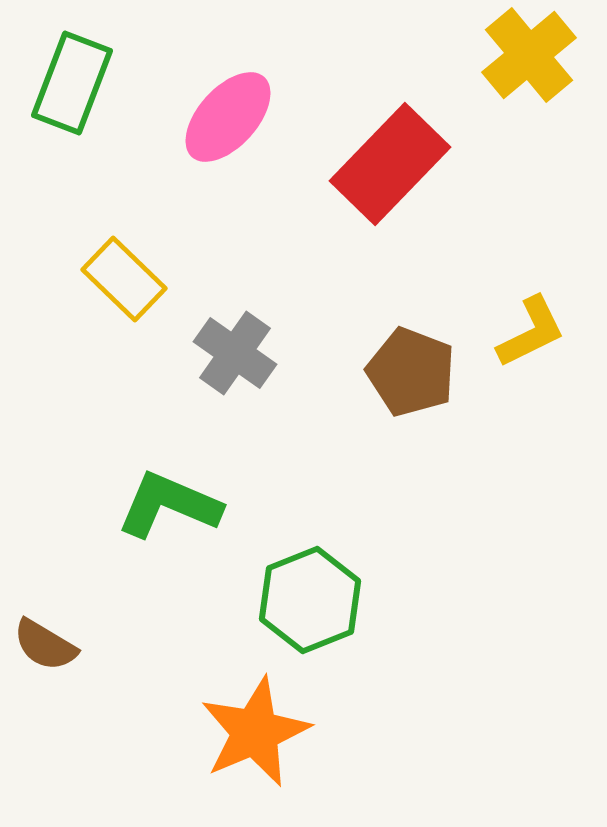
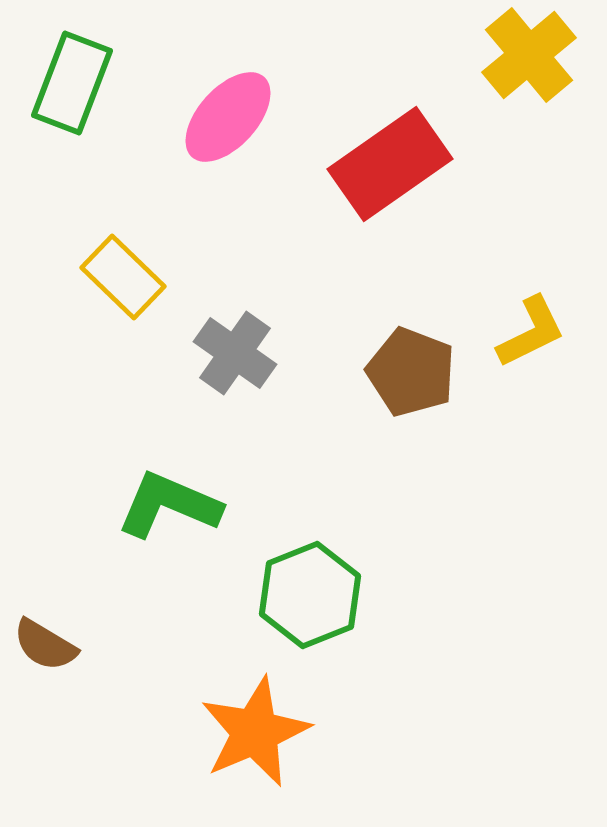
red rectangle: rotated 11 degrees clockwise
yellow rectangle: moved 1 px left, 2 px up
green hexagon: moved 5 px up
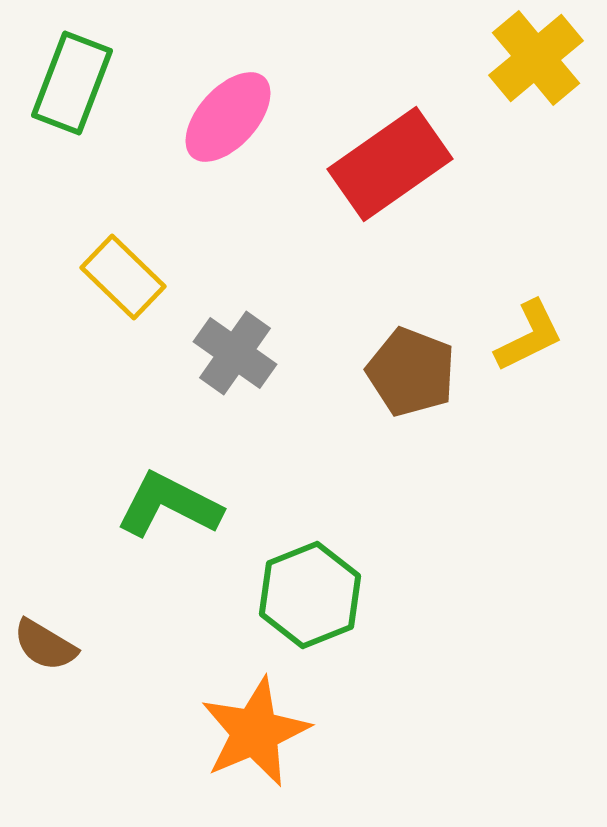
yellow cross: moved 7 px right, 3 px down
yellow L-shape: moved 2 px left, 4 px down
green L-shape: rotated 4 degrees clockwise
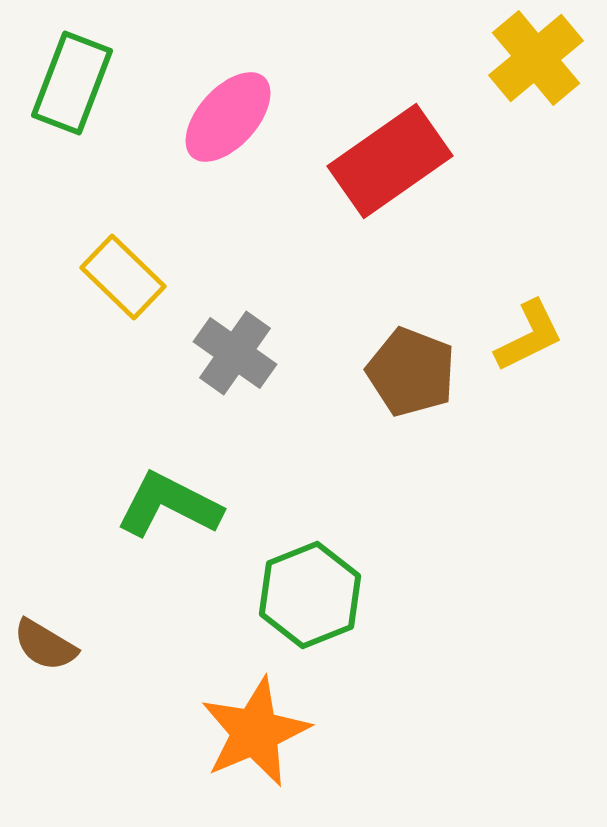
red rectangle: moved 3 px up
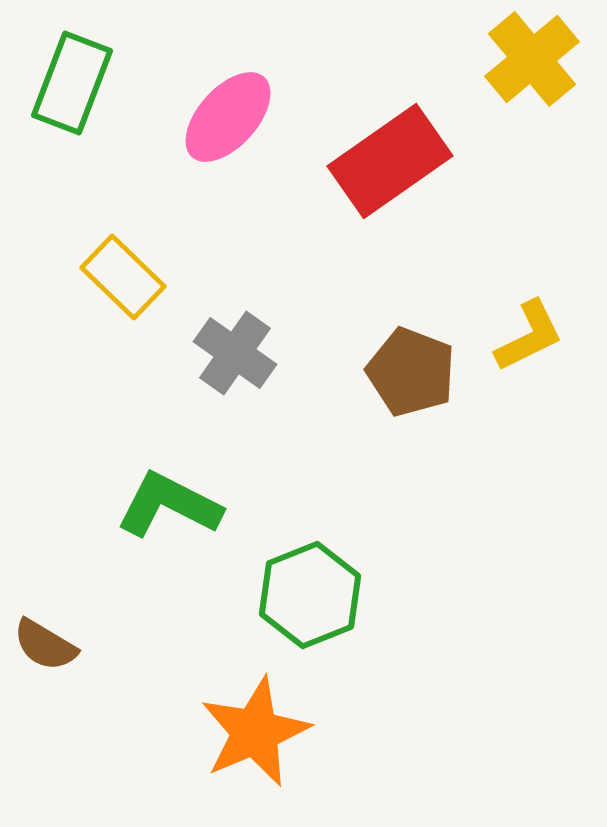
yellow cross: moved 4 px left, 1 px down
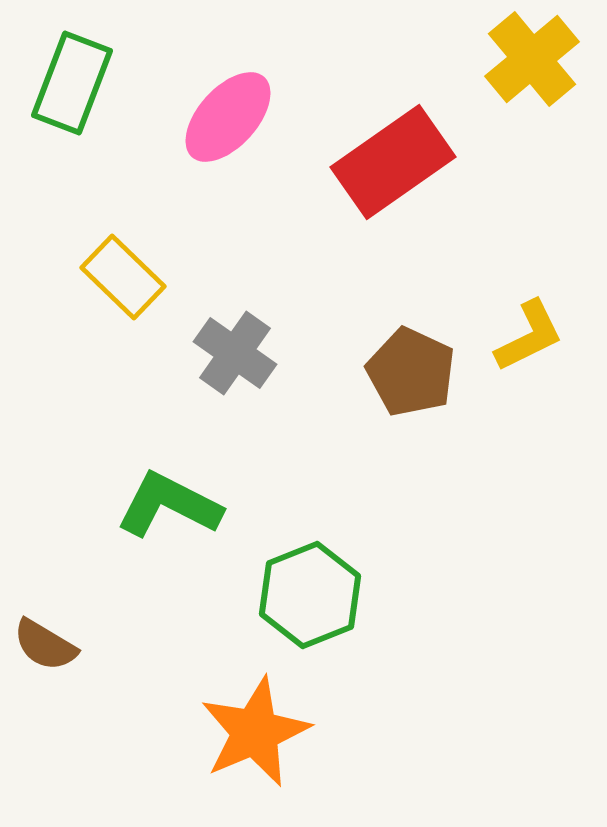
red rectangle: moved 3 px right, 1 px down
brown pentagon: rotated 4 degrees clockwise
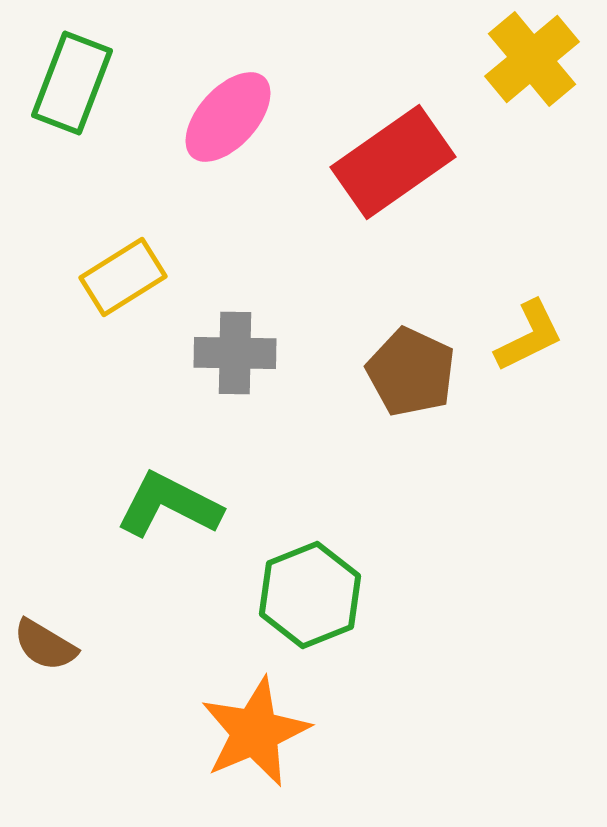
yellow rectangle: rotated 76 degrees counterclockwise
gray cross: rotated 34 degrees counterclockwise
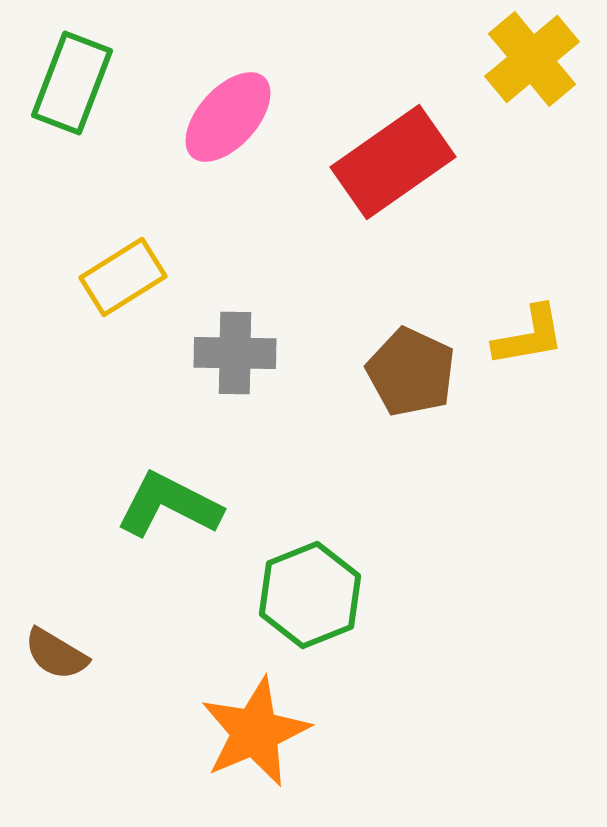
yellow L-shape: rotated 16 degrees clockwise
brown semicircle: moved 11 px right, 9 px down
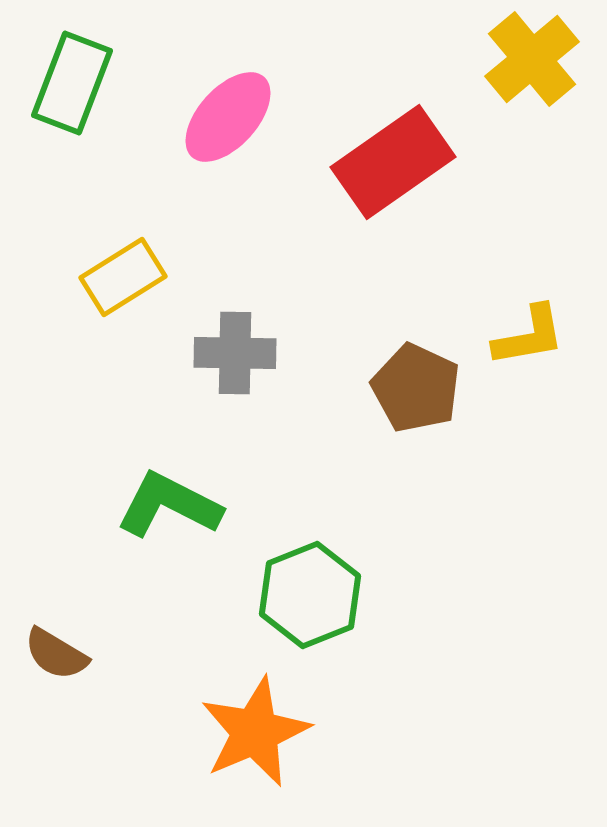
brown pentagon: moved 5 px right, 16 px down
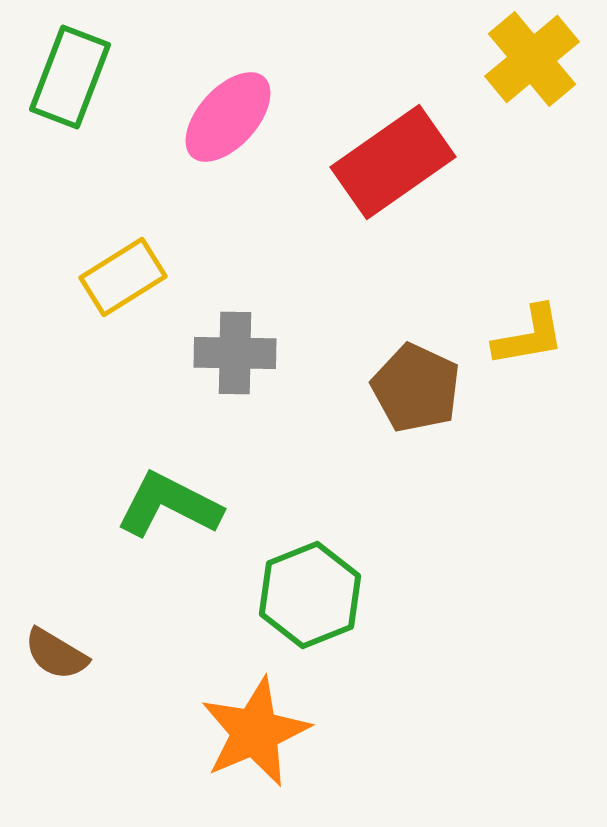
green rectangle: moved 2 px left, 6 px up
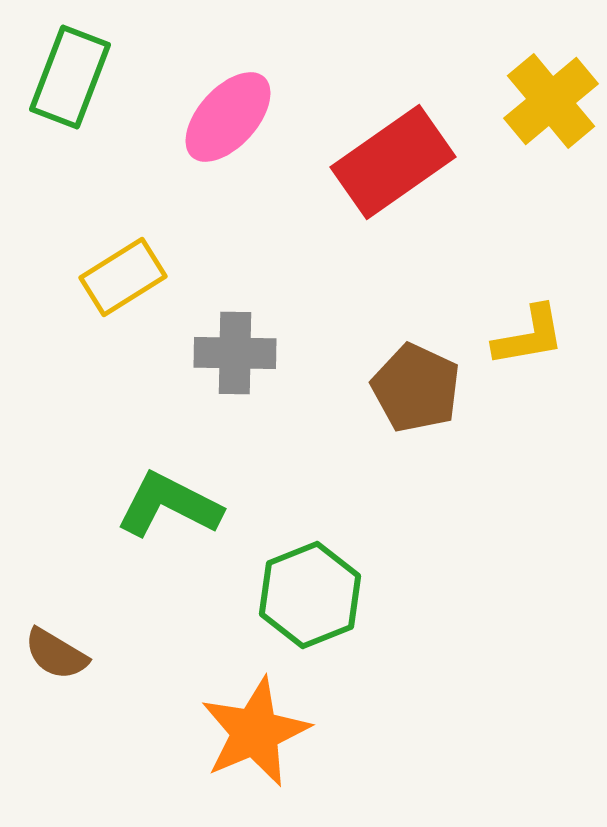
yellow cross: moved 19 px right, 42 px down
